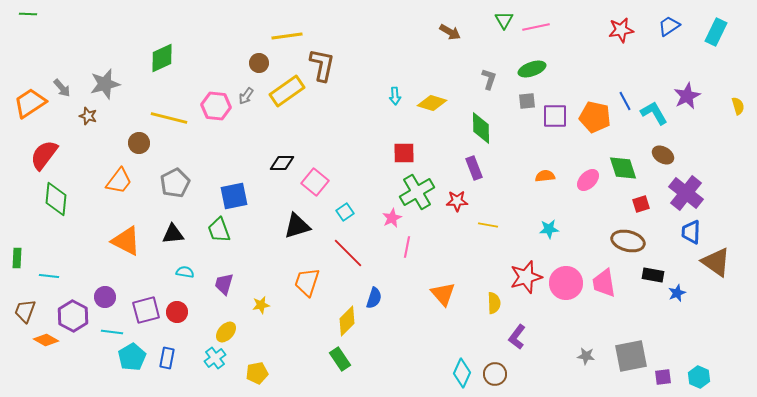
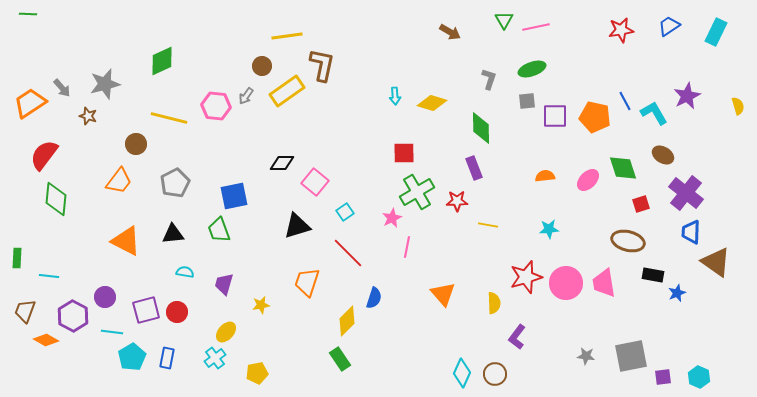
green diamond at (162, 58): moved 3 px down
brown circle at (259, 63): moved 3 px right, 3 px down
brown circle at (139, 143): moved 3 px left, 1 px down
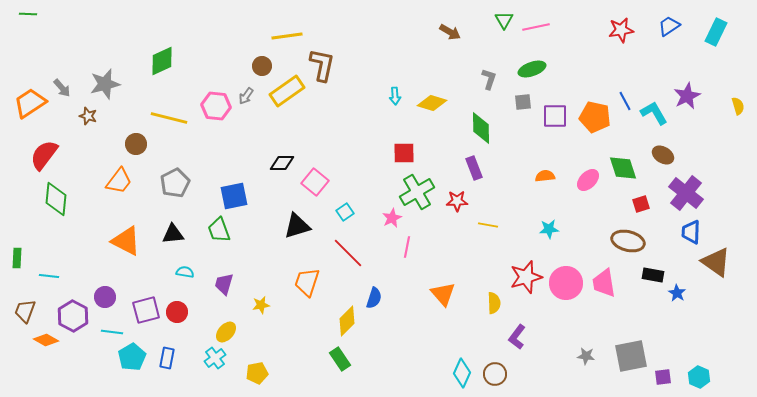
gray square at (527, 101): moved 4 px left, 1 px down
blue star at (677, 293): rotated 18 degrees counterclockwise
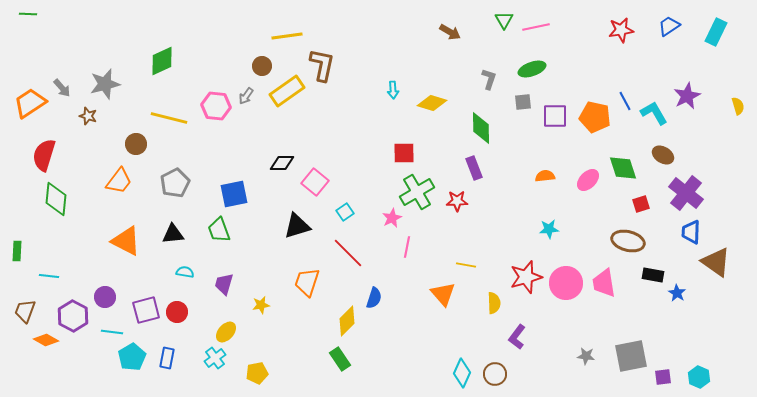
cyan arrow at (395, 96): moved 2 px left, 6 px up
red semicircle at (44, 155): rotated 20 degrees counterclockwise
blue square at (234, 196): moved 2 px up
yellow line at (488, 225): moved 22 px left, 40 px down
green rectangle at (17, 258): moved 7 px up
